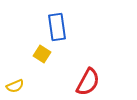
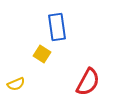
yellow semicircle: moved 1 px right, 2 px up
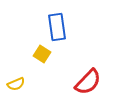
red semicircle: rotated 16 degrees clockwise
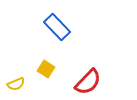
blue rectangle: rotated 36 degrees counterclockwise
yellow square: moved 4 px right, 15 px down
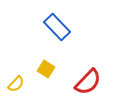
yellow semicircle: rotated 24 degrees counterclockwise
